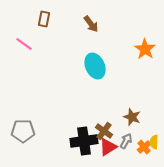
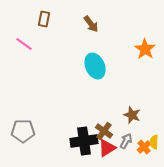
brown star: moved 2 px up
red triangle: moved 1 px left, 1 px down
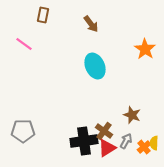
brown rectangle: moved 1 px left, 4 px up
yellow semicircle: moved 1 px down
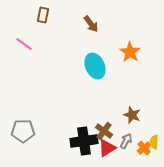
orange star: moved 15 px left, 3 px down
yellow semicircle: moved 1 px up
orange cross: moved 1 px down
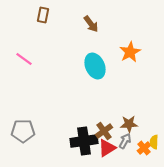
pink line: moved 15 px down
orange star: rotated 10 degrees clockwise
brown star: moved 3 px left, 9 px down; rotated 24 degrees counterclockwise
brown cross: rotated 18 degrees clockwise
gray arrow: moved 1 px left
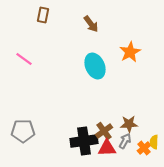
red triangle: rotated 30 degrees clockwise
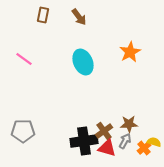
brown arrow: moved 12 px left, 7 px up
cyan ellipse: moved 12 px left, 4 px up
yellow semicircle: rotated 104 degrees clockwise
red triangle: rotated 18 degrees clockwise
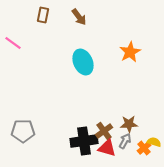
pink line: moved 11 px left, 16 px up
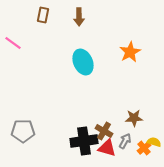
brown arrow: rotated 36 degrees clockwise
brown star: moved 5 px right, 6 px up
brown cross: rotated 24 degrees counterclockwise
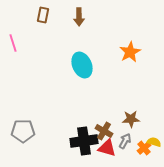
pink line: rotated 36 degrees clockwise
cyan ellipse: moved 1 px left, 3 px down
brown star: moved 3 px left, 1 px down
